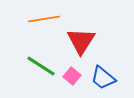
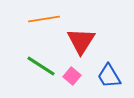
blue trapezoid: moved 6 px right, 2 px up; rotated 20 degrees clockwise
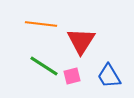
orange line: moved 3 px left, 5 px down; rotated 16 degrees clockwise
green line: moved 3 px right
pink square: rotated 36 degrees clockwise
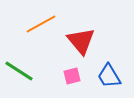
orange line: rotated 36 degrees counterclockwise
red triangle: rotated 12 degrees counterclockwise
green line: moved 25 px left, 5 px down
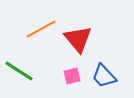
orange line: moved 5 px down
red triangle: moved 3 px left, 2 px up
blue trapezoid: moved 5 px left; rotated 12 degrees counterclockwise
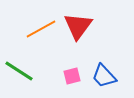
red triangle: moved 13 px up; rotated 16 degrees clockwise
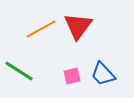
blue trapezoid: moved 1 px left, 2 px up
